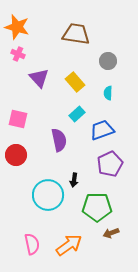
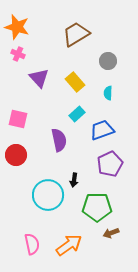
brown trapezoid: rotated 40 degrees counterclockwise
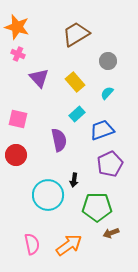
cyan semicircle: moved 1 px left; rotated 40 degrees clockwise
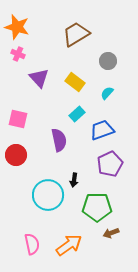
yellow rectangle: rotated 12 degrees counterclockwise
